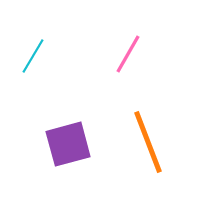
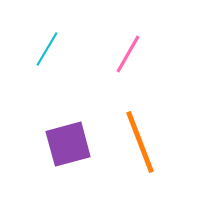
cyan line: moved 14 px right, 7 px up
orange line: moved 8 px left
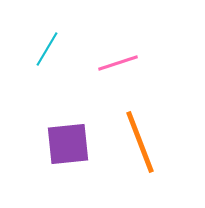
pink line: moved 10 px left, 9 px down; rotated 42 degrees clockwise
purple square: rotated 9 degrees clockwise
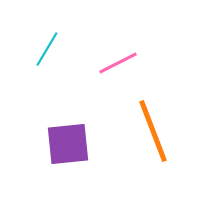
pink line: rotated 9 degrees counterclockwise
orange line: moved 13 px right, 11 px up
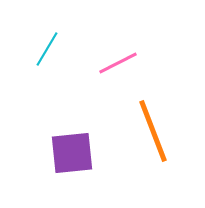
purple square: moved 4 px right, 9 px down
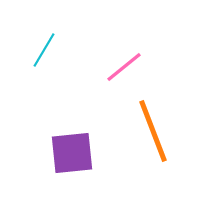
cyan line: moved 3 px left, 1 px down
pink line: moved 6 px right, 4 px down; rotated 12 degrees counterclockwise
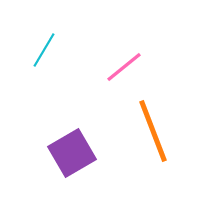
purple square: rotated 24 degrees counterclockwise
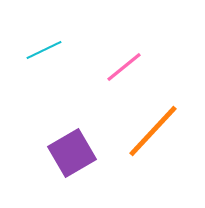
cyan line: rotated 33 degrees clockwise
orange line: rotated 64 degrees clockwise
